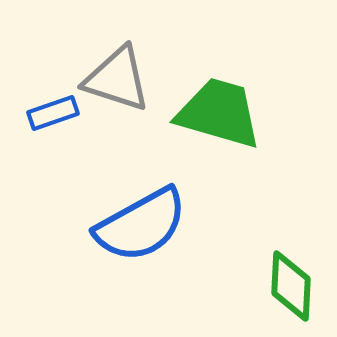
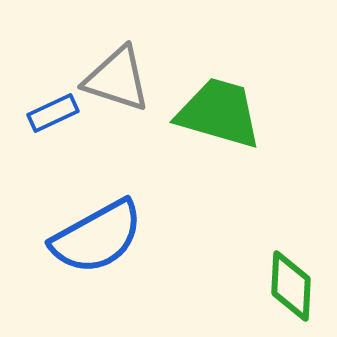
blue rectangle: rotated 6 degrees counterclockwise
blue semicircle: moved 44 px left, 12 px down
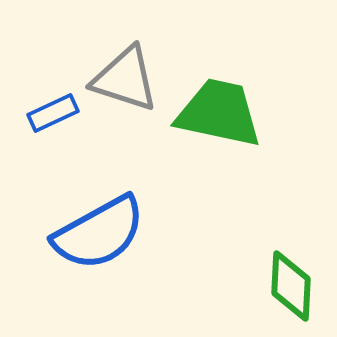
gray triangle: moved 8 px right
green trapezoid: rotated 4 degrees counterclockwise
blue semicircle: moved 2 px right, 4 px up
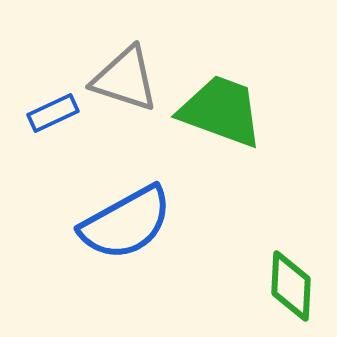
green trapezoid: moved 2 px right, 2 px up; rotated 8 degrees clockwise
blue semicircle: moved 27 px right, 10 px up
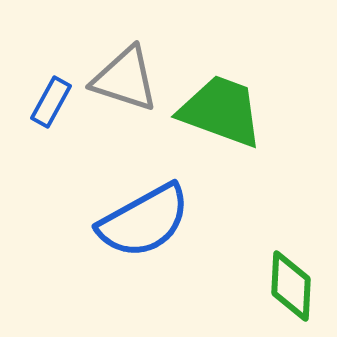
blue rectangle: moved 2 px left, 11 px up; rotated 36 degrees counterclockwise
blue semicircle: moved 18 px right, 2 px up
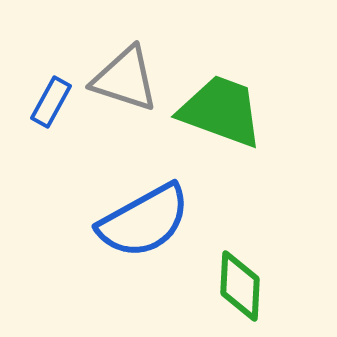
green diamond: moved 51 px left
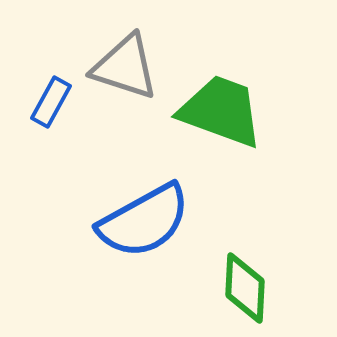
gray triangle: moved 12 px up
green diamond: moved 5 px right, 2 px down
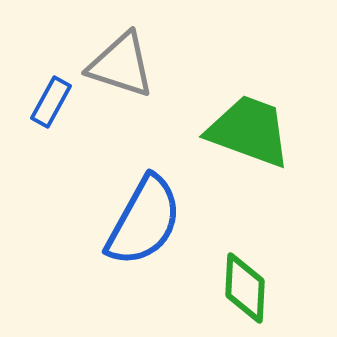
gray triangle: moved 4 px left, 2 px up
green trapezoid: moved 28 px right, 20 px down
blue semicircle: rotated 32 degrees counterclockwise
